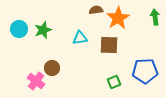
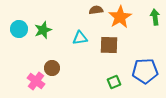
orange star: moved 2 px right, 1 px up
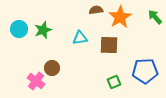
green arrow: rotated 35 degrees counterclockwise
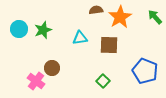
blue pentagon: rotated 25 degrees clockwise
green square: moved 11 px left, 1 px up; rotated 24 degrees counterclockwise
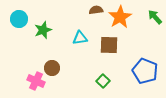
cyan circle: moved 10 px up
pink cross: rotated 12 degrees counterclockwise
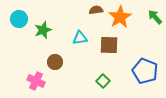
brown circle: moved 3 px right, 6 px up
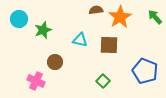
cyan triangle: moved 2 px down; rotated 21 degrees clockwise
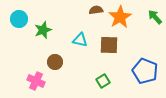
green square: rotated 16 degrees clockwise
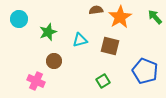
green star: moved 5 px right, 2 px down
cyan triangle: rotated 28 degrees counterclockwise
brown square: moved 1 px right, 1 px down; rotated 12 degrees clockwise
brown circle: moved 1 px left, 1 px up
